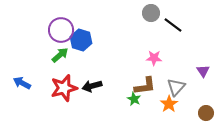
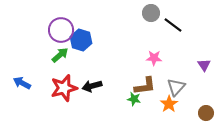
purple triangle: moved 1 px right, 6 px up
green star: rotated 16 degrees counterclockwise
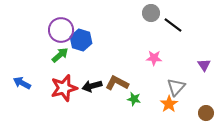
brown L-shape: moved 28 px left, 3 px up; rotated 145 degrees counterclockwise
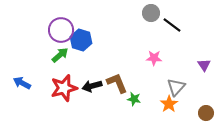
black line: moved 1 px left
brown L-shape: rotated 40 degrees clockwise
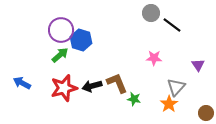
purple triangle: moved 6 px left
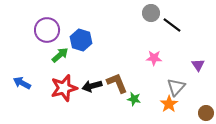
purple circle: moved 14 px left
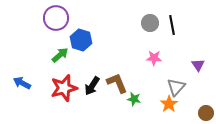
gray circle: moved 1 px left, 10 px down
black line: rotated 42 degrees clockwise
purple circle: moved 9 px right, 12 px up
black arrow: rotated 42 degrees counterclockwise
